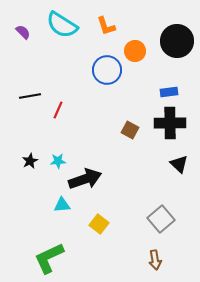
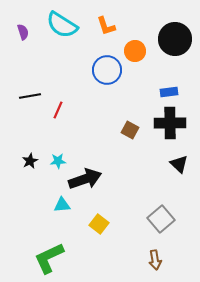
purple semicircle: rotated 28 degrees clockwise
black circle: moved 2 px left, 2 px up
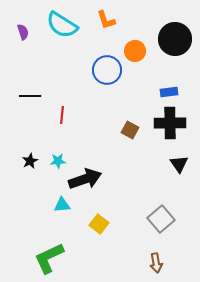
orange L-shape: moved 6 px up
black line: rotated 10 degrees clockwise
red line: moved 4 px right, 5 px down; rotated 18 degrees counterclockwise
black triangle: rotated 12 degrees clockwise
brown arrow: moved 1 px right, 3 px down
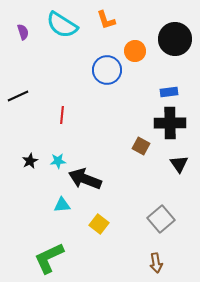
black line: moved 12 px left; rotated 25 degrees counterclockwise
brown square: moved 11 px right, 16 px down
black arrow: rotated 140 degrees counterclockwise
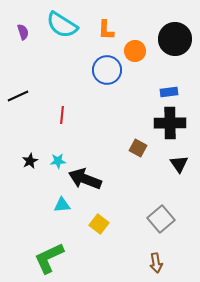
orange L-shape: moved 10 px down; rotated 20 degrees clockwise
brown square: moved 3 px left, 2 px down
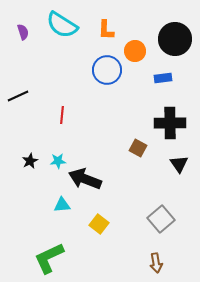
blue rectangle: moved 6 px left, 14 px up
